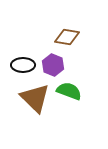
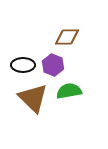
brown diamond: rotated 10 degrees counterclockwise
green semicircle: rotated 30 degrees counterclockwise
brown triangle: moved 2 px left
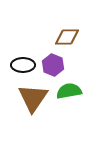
brown triangle: rotated 20 degrees clockwise
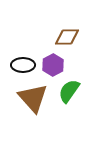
purple hexagon: rotated 10 degrees clockwise
green semicircle: rotated 45 degrees counterclockwise
brown triangle: rotated 16 degrees counterclockwise
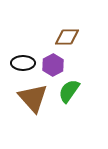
black ellipse: moved 2 px up
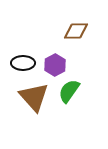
brown diamond: moved 9 px right, 6 px up
purple hexagon: moved 2 px right
brown triangle: moved 1 px right, 1 px up
